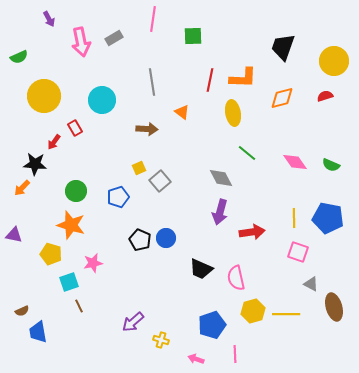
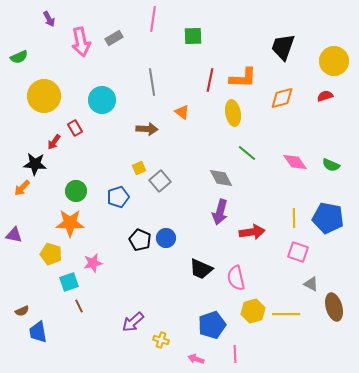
orange star at (71, 225): moved 1 px left, 2 px up; rotated 16 degrees counterclockwise
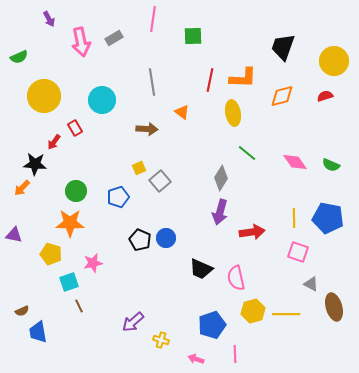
orange diamond at (282, 98): moved 2 px up
gray diamond at (221, 178): rotated 60 degrees clockwise
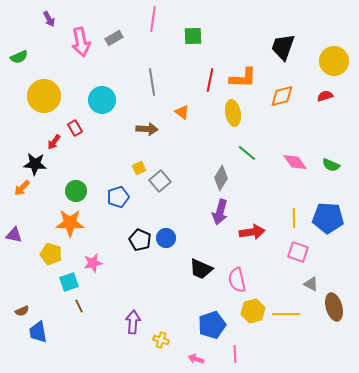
blue pentagon at (328, 218): rotated 8 degrees counterclockwise
pink semicircle at (236, 278): moved 1 px right, 2 px down
purple arrow at (133, 322): rotated 135 degrees clockwise
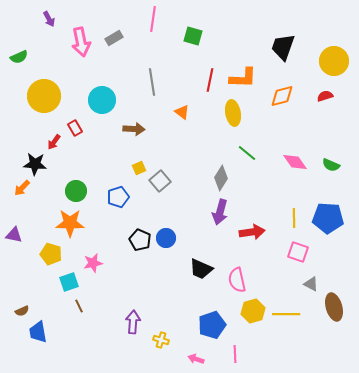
green square at (193, 36): rotated 18 degrees clockwise
brown arrow at (147, 129): moved 13 px left
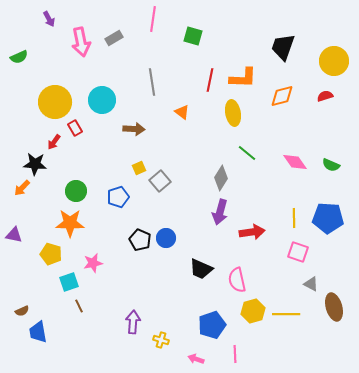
yellow circle at (44, 96): moved 11 px right, 6 px down
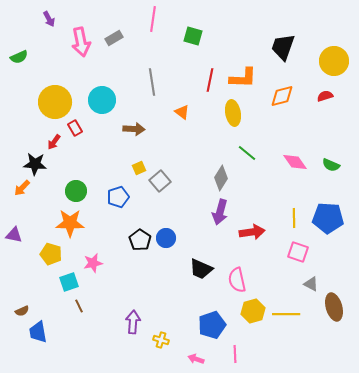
black pentagon at (140, 240): rotated 10 degrees clockwise
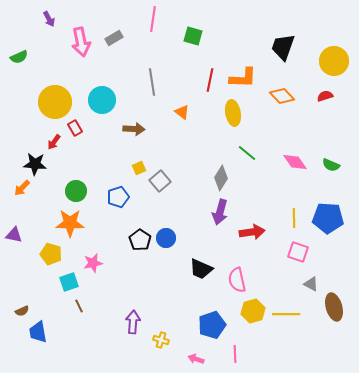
orange diamond at (282, 96): rotated 60 degrees clockwise
